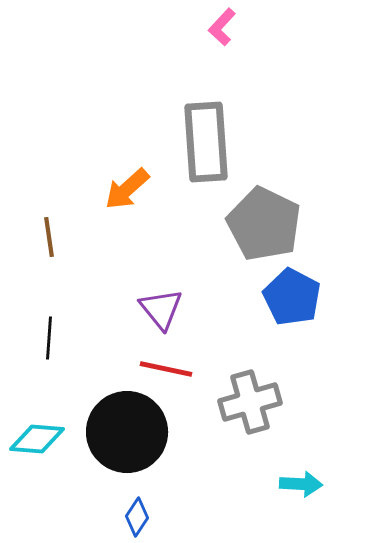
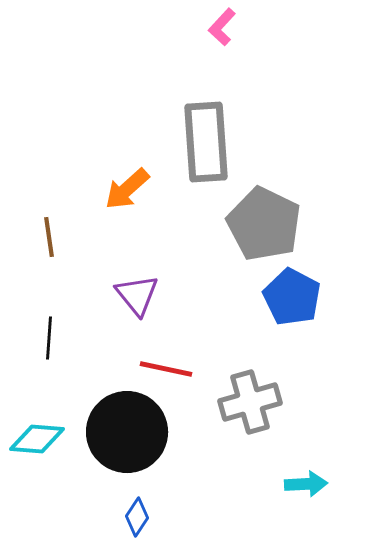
purple triangle: moved 24 px left, 14 px up
cyan arrow: moved 5 px right; rotated 6 degrees counterclockwise
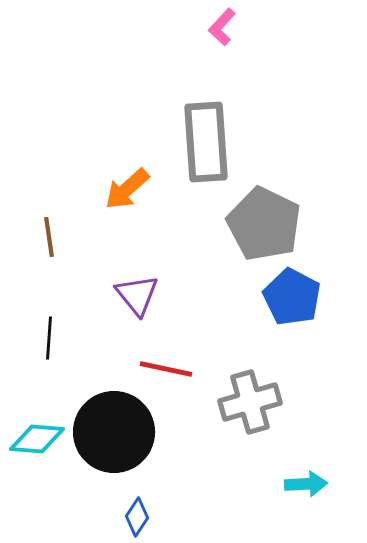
black circle: moved 13 px left
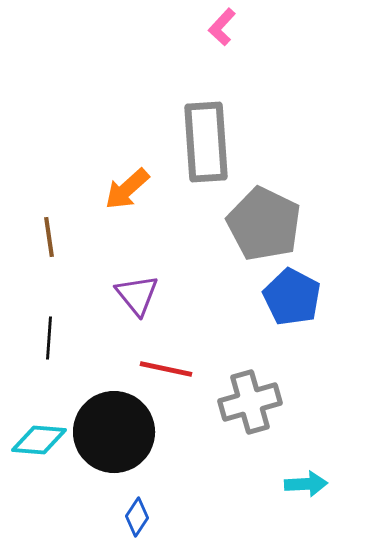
cyan diamond: moved 2 px right, 1 px down
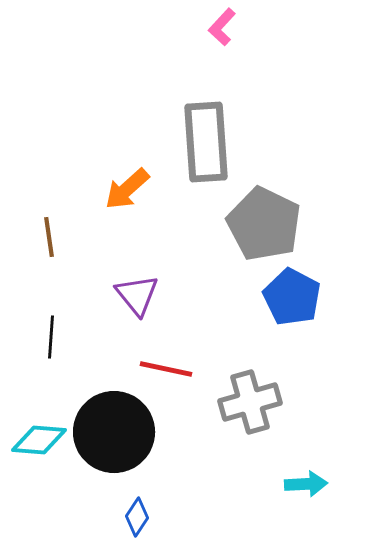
black line: moved 2 px right, 1 px up
